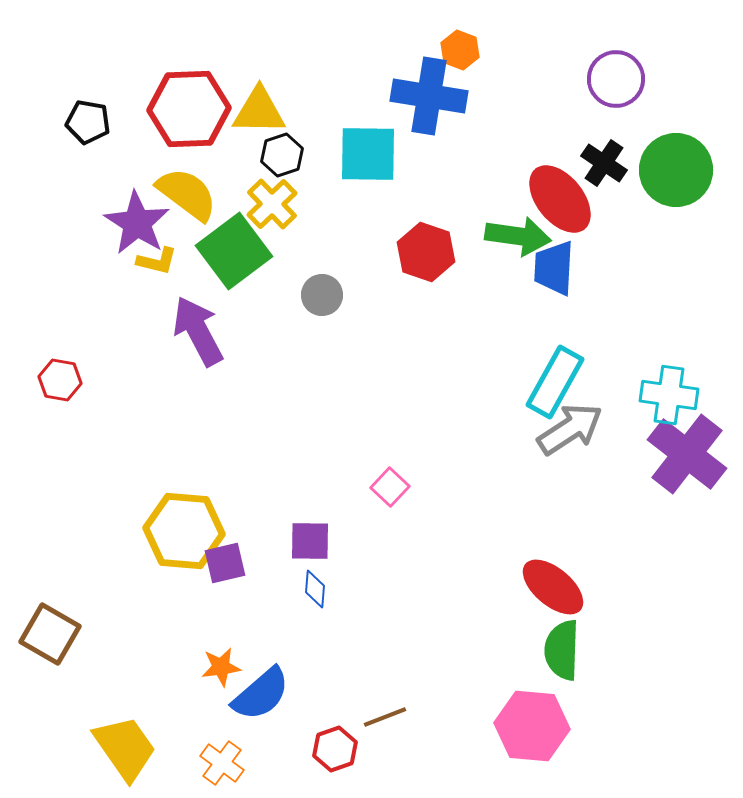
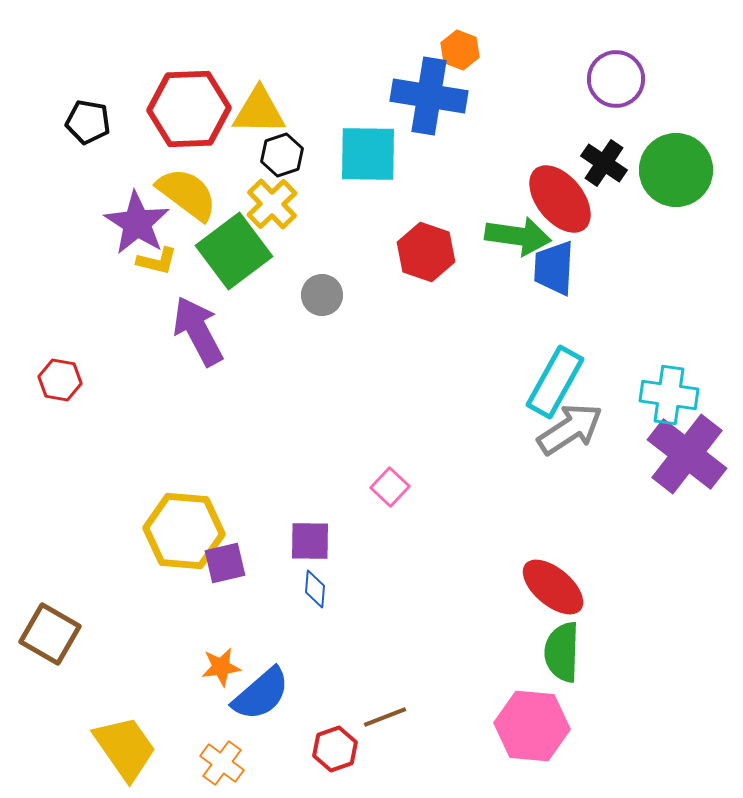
green semicircle at (562, 650): moved 2 px down
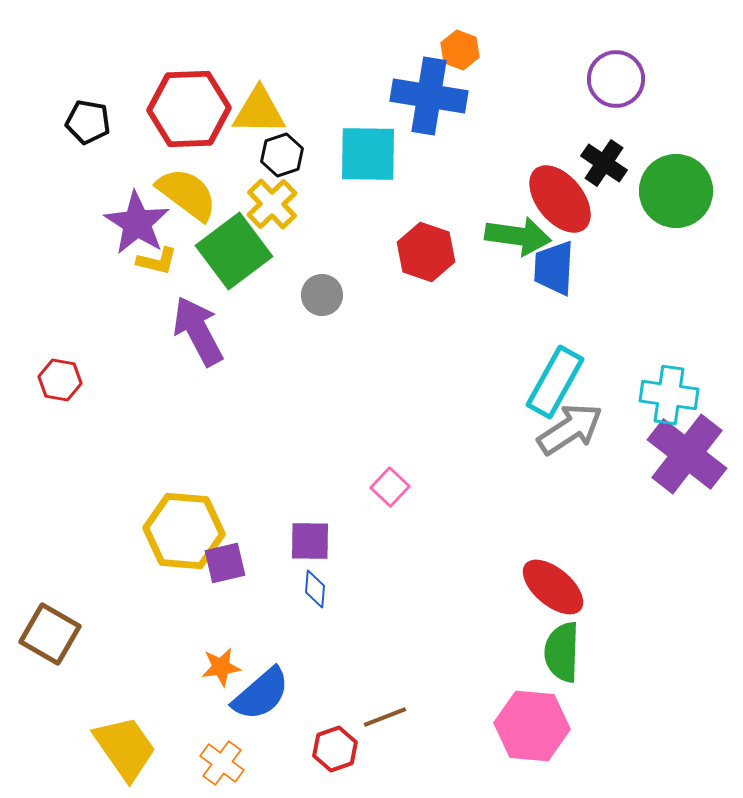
green circle at (676, 170): moved 21 px down
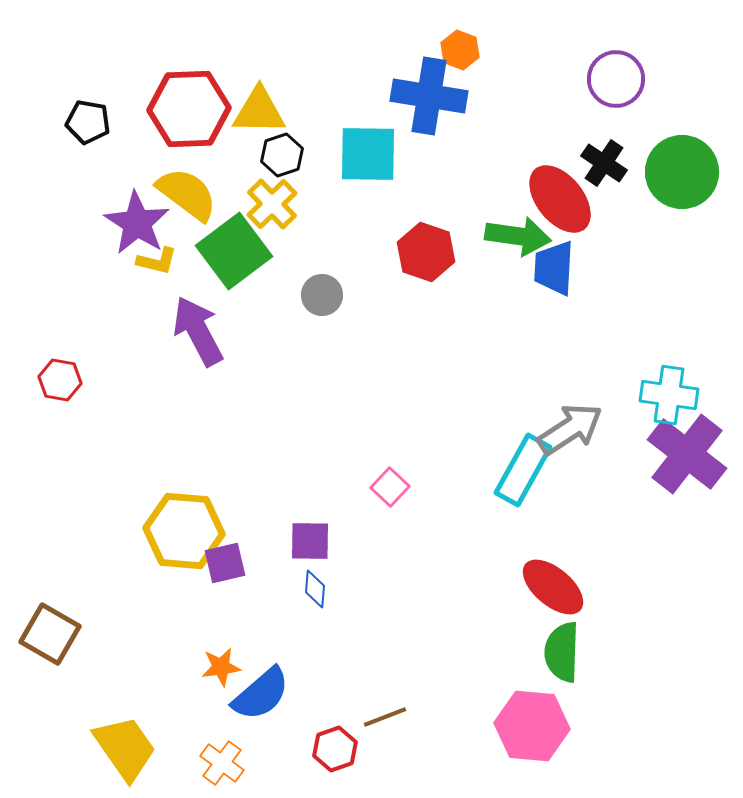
green circle at (676, 191): moved 6 px right, 19 px up
cyan rectangle at (555, 382): moved 32 px left, 88 px down
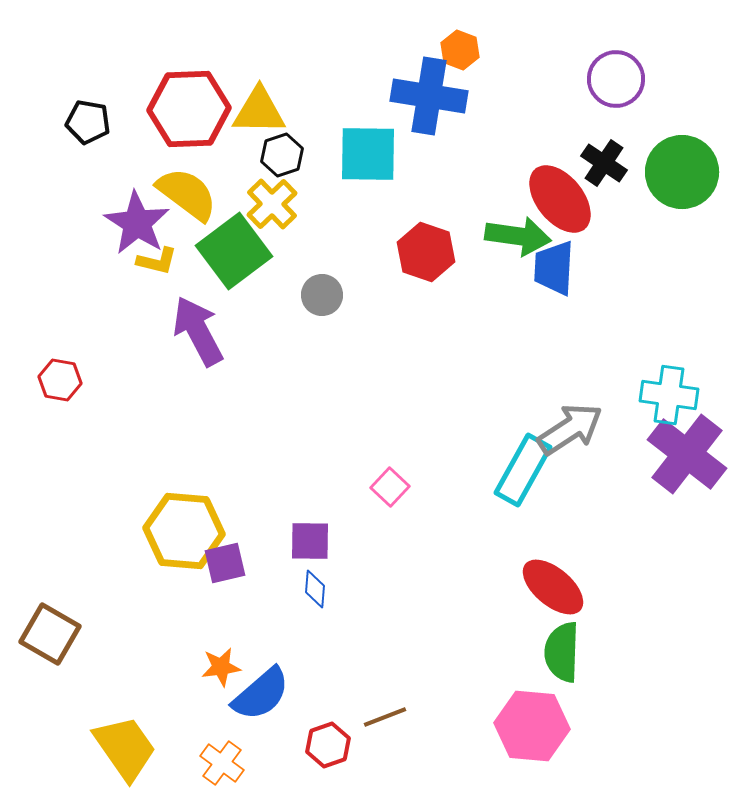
red hexagon at (335, 749): moved 7 px left, 4 px up
